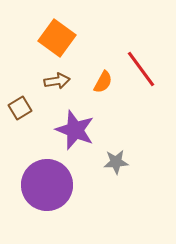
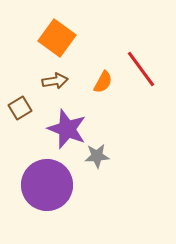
brown arrow: moved 2 px left
purple star: moved 8 px left, 1 px up
gray star: moved 19 px left, 6 px up
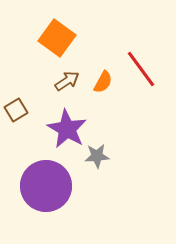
brown arrow: moved 12 px right; rotated 25 degrees counterclockwise
brown square: moved 4 px left, 2 px down
purple star: rotated 9 degrees clockwise
purple circle: moved 1 px left, 1 px down
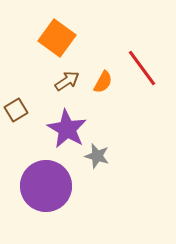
red line: moved 1 px right, 1 px up
gray star: rotated 20 degrees clockwise
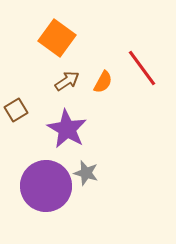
gray star: moved 11 px left, 17 px down
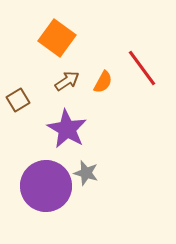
brown square: moved 2 px right, 10 px up
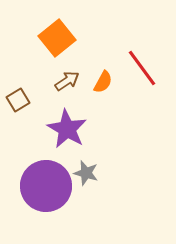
orange square: rotated 15 degrees clockwise
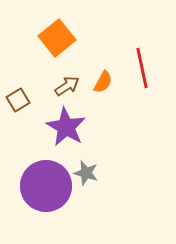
red line: rotated 24 degrees clockwise
brown arrow: moved 5 px down
purple star: moved 1 px left, 2 px up
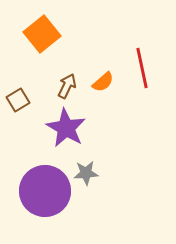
orange square: moved 15 px left, 4 px up
orange semicircle: rotated 20 degrees clockwise
brown arrow: rotated 30 degrees counterclockwise
purple star: moved 1 px down
gray star: rotated 20 degrees counterclockwise
purple circle: moved 1 px left, 5 px down
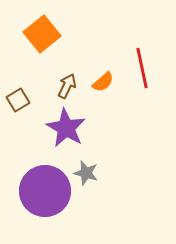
gray star: rotated 20 degrees clockwise
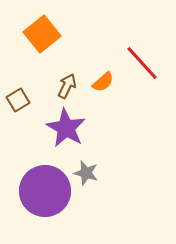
red line: moved 5 px up; rotated 30 degrees counterclockwise
